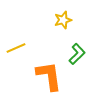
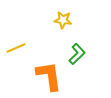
yellow star: rotated 24 degrees clockwise
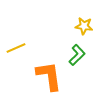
yellow star: moved 21 px right, 6 px down
green L-shape: moved 1 px down
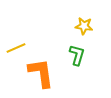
green L-shape: rotated 30 degrees counterclockwise
orange L-shape: moved 8 px left, 3 px up
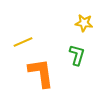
yellow star: moved 3 px up
yellow line: moved 7 px right, 6 px up
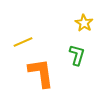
yellow star: rotated 24 degrees clockwise
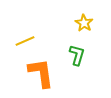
yellow line: moved 2 px right, 1 px up
